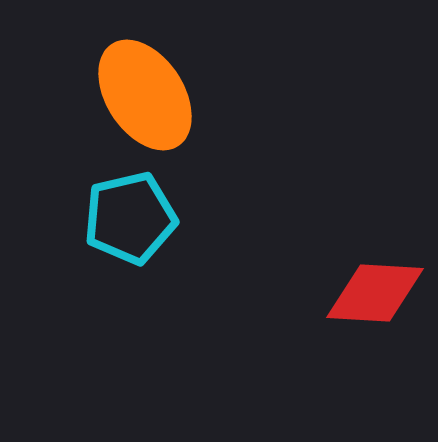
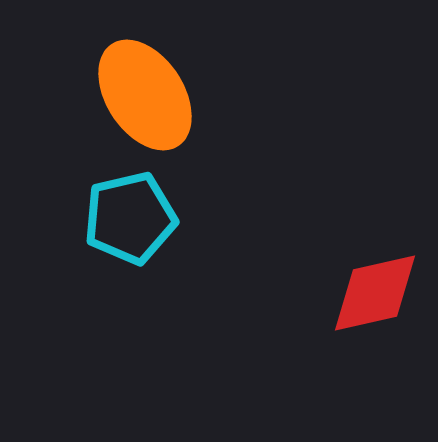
red diamond: rotated 16 degrees counterclockwise
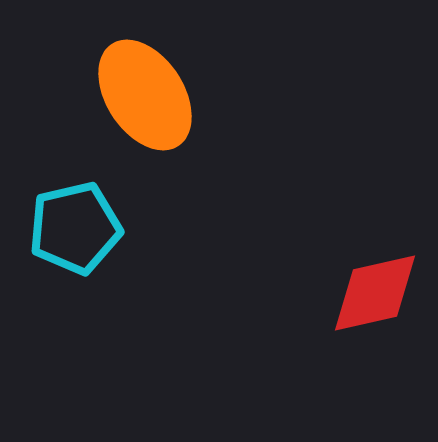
cyan pentagon: moved 55 px left, 10 px down
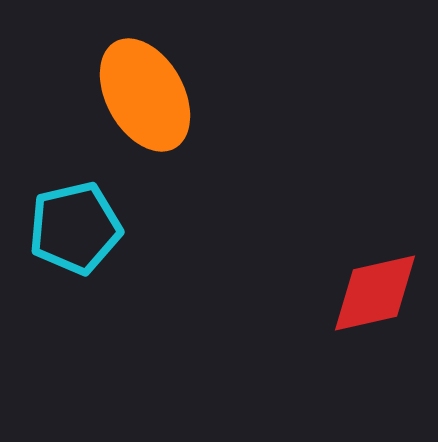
orange ellipse: rotated 4 degrees clockwise
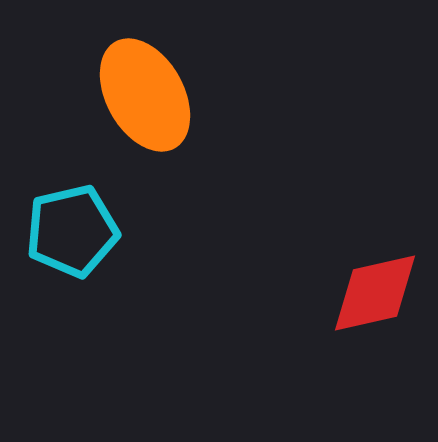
cyan pentagon: moved 3 px left, 3 px down
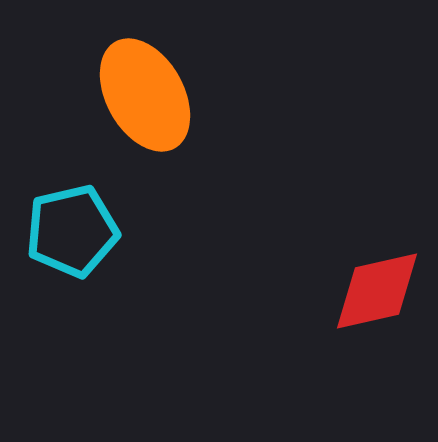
red diamond: moved 2 px right, 2 px up
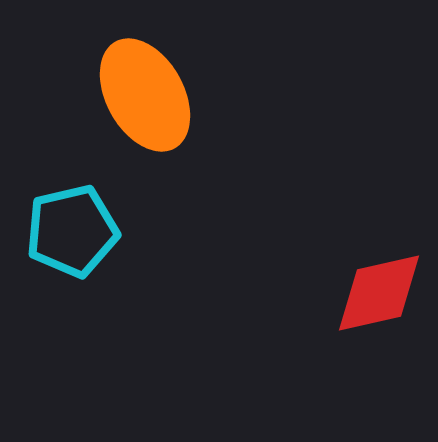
red diamond: moved 2 px right, 2 px down
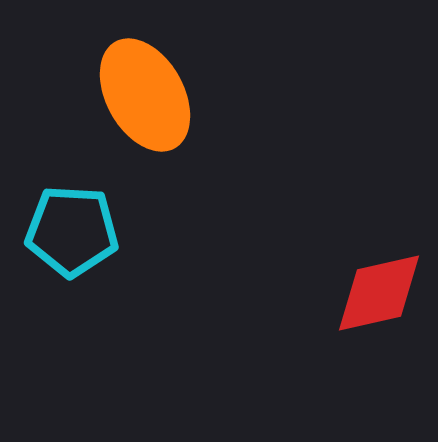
cyan pentagon: rotated 16 degrees clockwise
